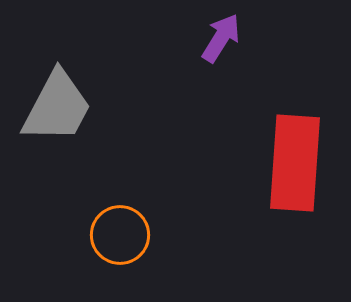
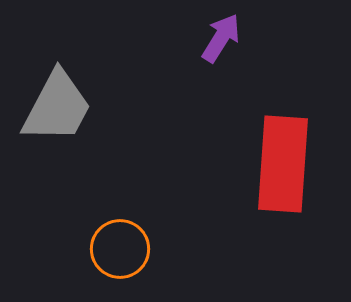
red rectangle: moved 12 px left, 1 px down
orange circle: moved 14 px down
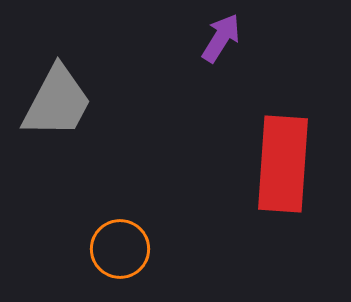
gray trapezoid: moved 5 px up
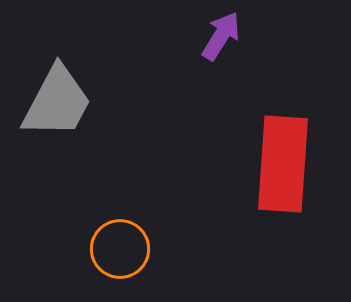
purple arrow: moved 2 px up
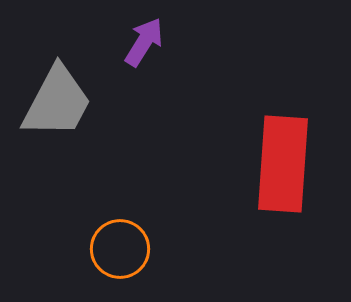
purple arrow: moved 77 px left, 6 px down
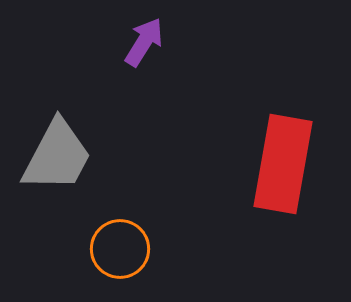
gray trapezoid: moved 54 px down
red rectangle: rotated 6 degrees clockwise
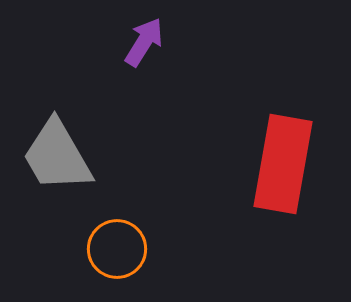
gray trapezoid: rotated 122 degrees clockwise
orange circle: moved 3 px left
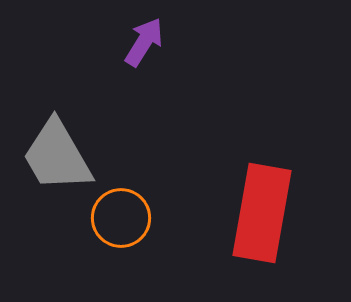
red rectangle: moved 21 px left, 49 px down
orange circle: moved 4 px right, 31 px up
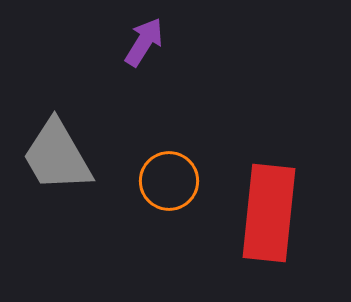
red rectangle: moved 7 px right; rotated 4 degrees counterclockwise
orange circle: moved 48 px right, 37 px up
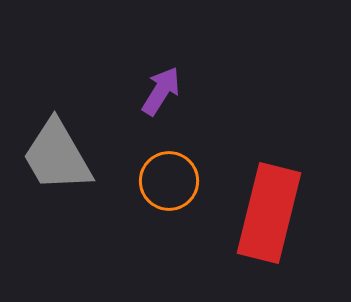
purple arrow: moved 17 px right, 49 px down
red rectangle: rotated 8 degrees clockwise
